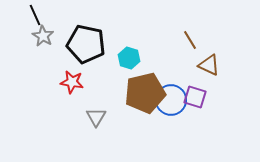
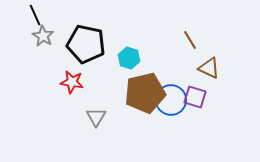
brown triangle: moved 3 px down
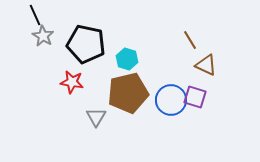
cyan hexagon: moved 2 px left, 1 px down
brown triangle: moved 3 px left, 3 px up
brown pentagon: moved 17 px left
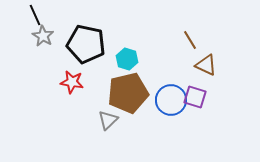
gray triangle: moved 12 px right, 3 px down; rotated 15 degrees clockwise
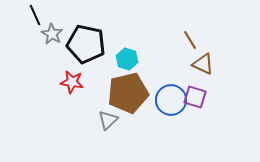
gray star: moved 9 px right, 2 px up
brown triangle: moved 3 px left, 1 px up
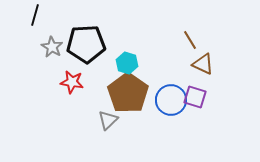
black line: rotated 40 degrees clockwise
gray star: moved 13 px down
black pentagon: rotated 15 degrees counterclockwise
cyan hexagon: moved 4 px down
brown pentagon: rotated 24 degrees counterclockwise
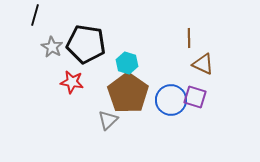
brown line: moved 1 px left, 2 px up; rotated 30 degrees clockwise
black pentagon: rotated 12 degrees clockwise
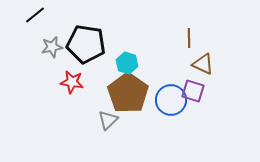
black line: rotated 35 degrees clockwise
gray star: rotated 30 degrees clockwise
purple square: moved 2 px left, 6 px up
